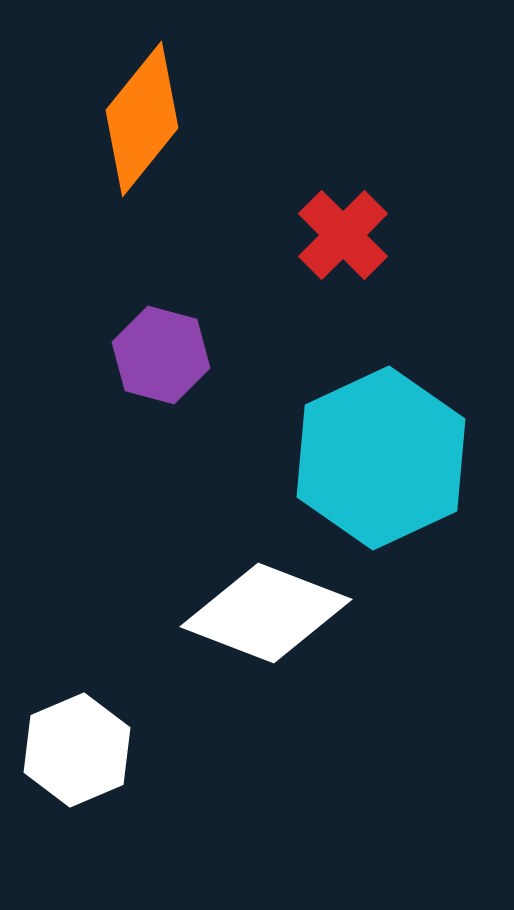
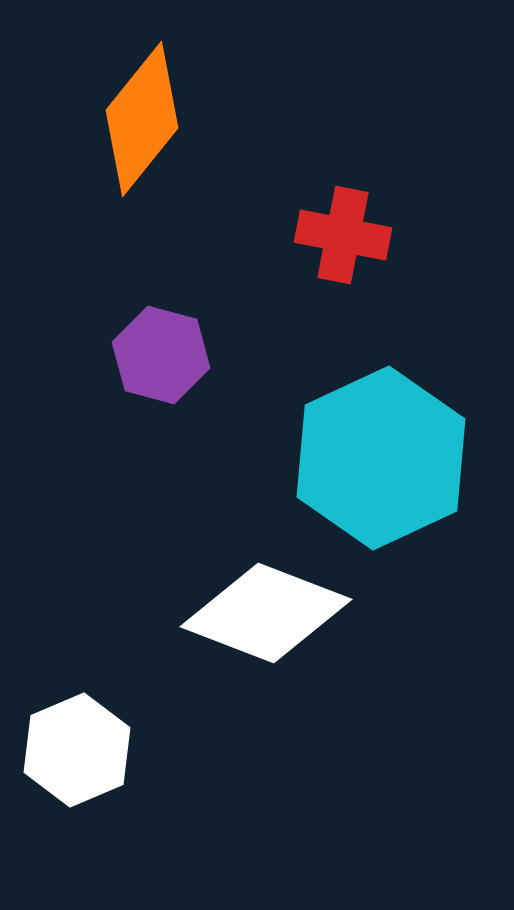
red cross: rotated 34 degrees counterclockwise
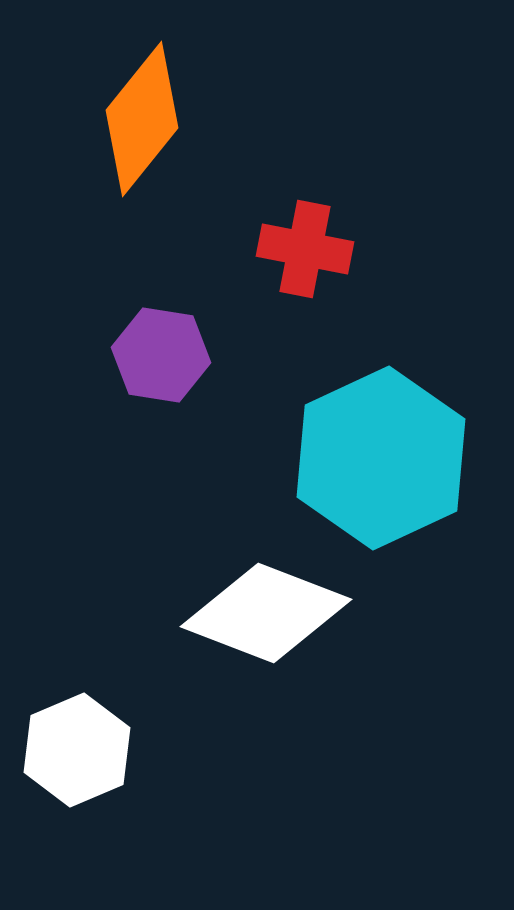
red cross: moved 38 px left, 14 px down
purple hexagon: rotated 6 degrees counterclockwise
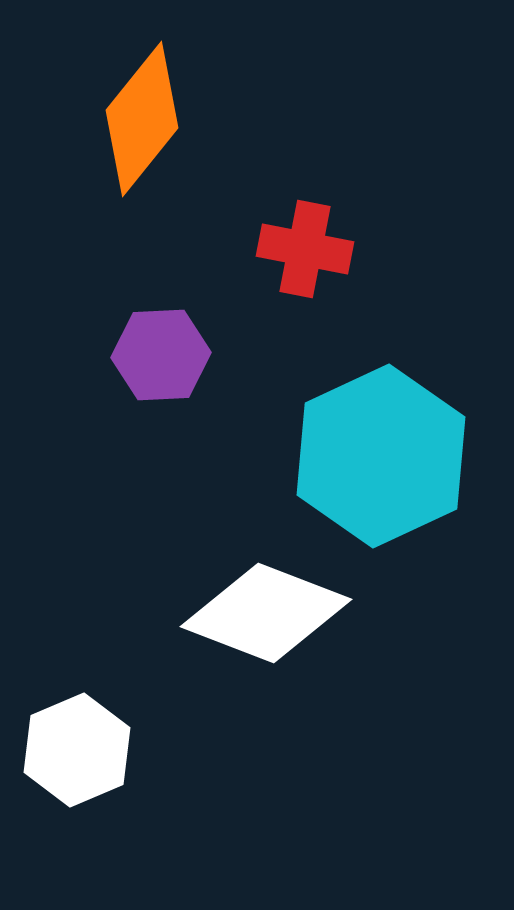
purple hexagon: rotated 12 degrees counterclockwise
cyan hexagon: moved 2 px up
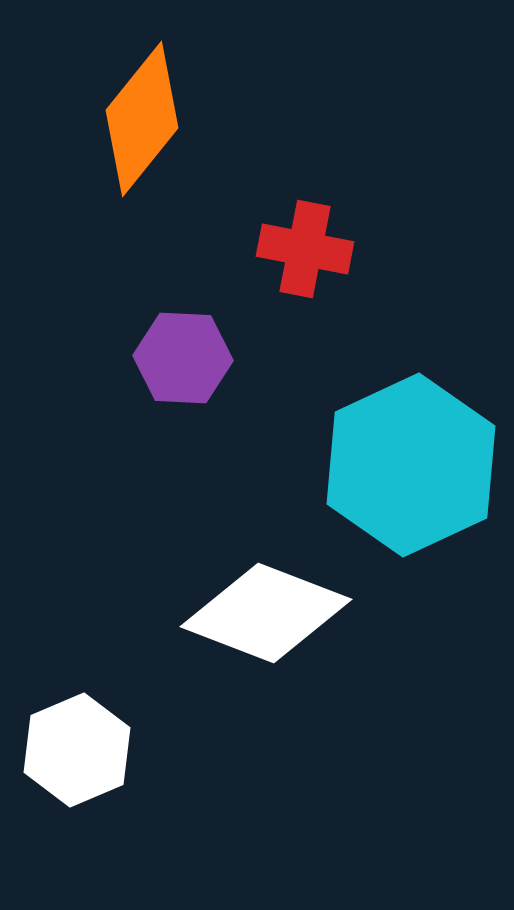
purple hexagon: moved 22 px right, 3 px down; rotated 6 degrees clockwise
cyan hexagon: moved 30 px right, 9 px down
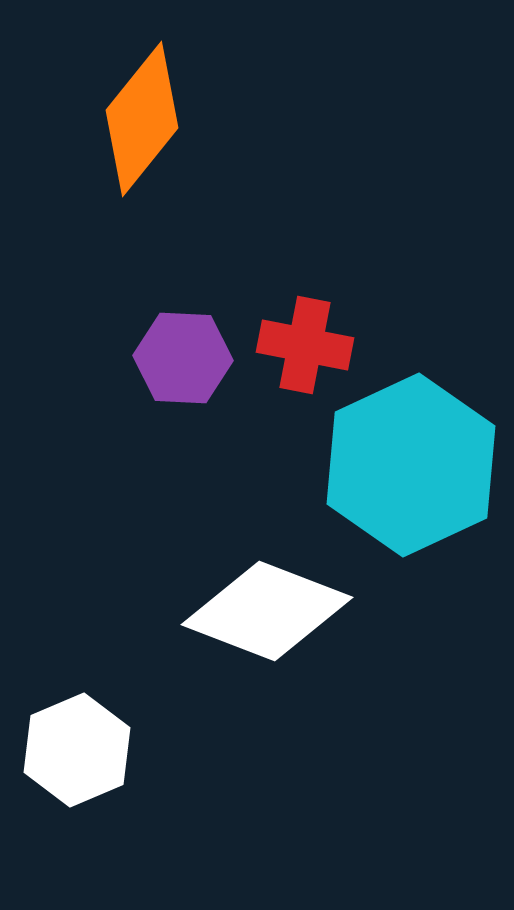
red cross: moved 96 px down
white diamond: moved 1 px right, 2 px up
